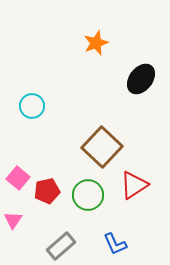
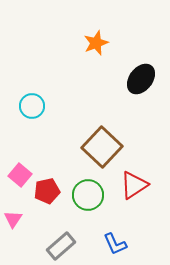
pink square: moved 2 px right, 3 px up
pink triangle: moved 1 px up
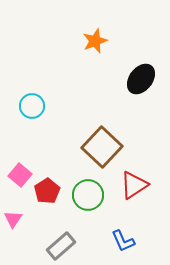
orange star: moved 1 px left, 2 px up
red pentagon: rotated 20 degrees counterclockwise
blue L-shape: moved 8 px right, 3 px up
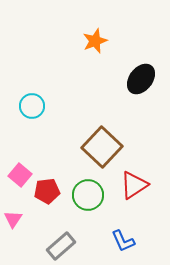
red pentagon: rotated 25 degrees clockwise
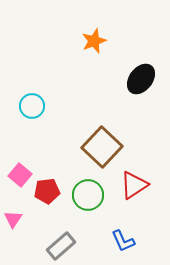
orange star: moved 1 px left
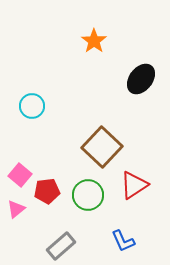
orange star: rotated 15 degrees counterclockwise
pink triangle: moved 3 px right, 10 px up; rotated 18 degrees clockwise
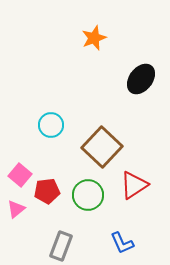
orange star: moved 3 px up; rotated 15 degrees clockwise
cyan circle: moved 19 px right, 19 px down
blue L-shape: moved 1 px left, 2 px down
gray rectangle: rotated 28 degrees counterclockwise
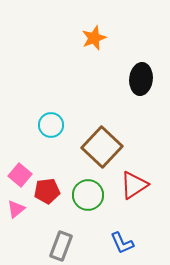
black ellipse: rotated 32 degrees counterclockwise
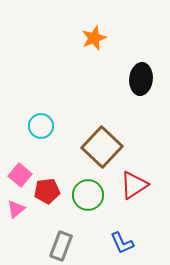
cyan circle: moved 10 px left, 1 px down
